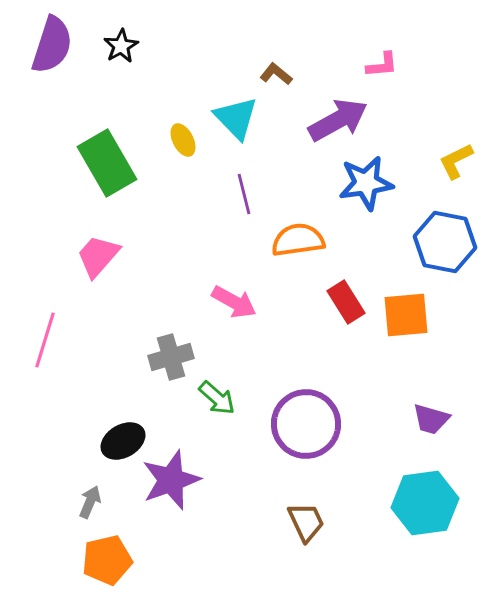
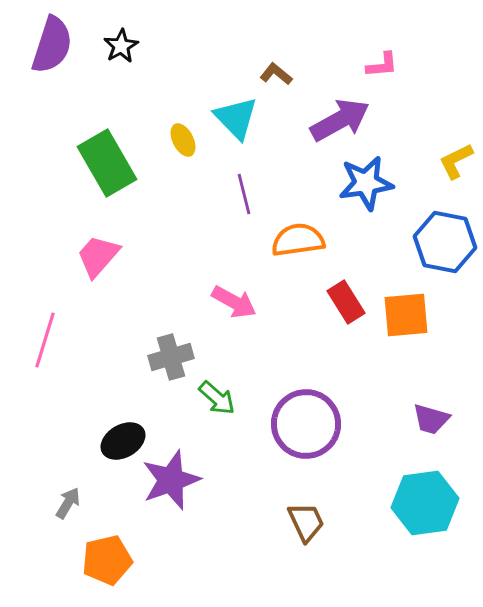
purple arrow: moved 2 px right
gray arrow: moved 22 px left, 1 px down; rotated 8 degrees clockwise
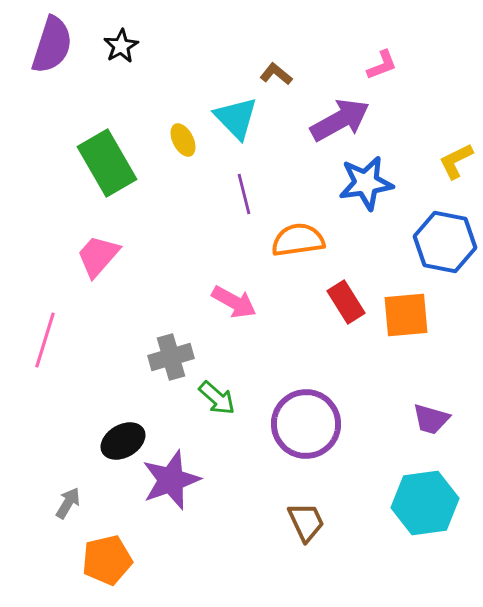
pink L-shape: rotated 16 degrees counterclockwise
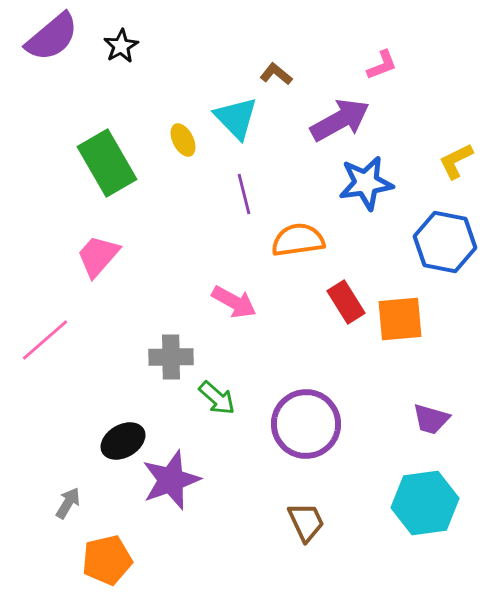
purple semicircle: moved 8 px up; rotated 32 degrees clockwise
orange square: moved 6 px left, 4 px down
pink line: rotated 32 degrees clockwise
gray cross: rotated 15 degrees clockwise
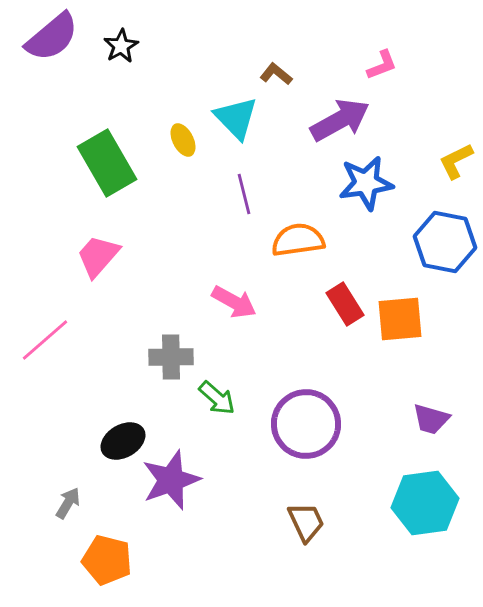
red rectangle: moved 1 px left, 2 px down
orange pentagon: rotated 27 degrees clockwise
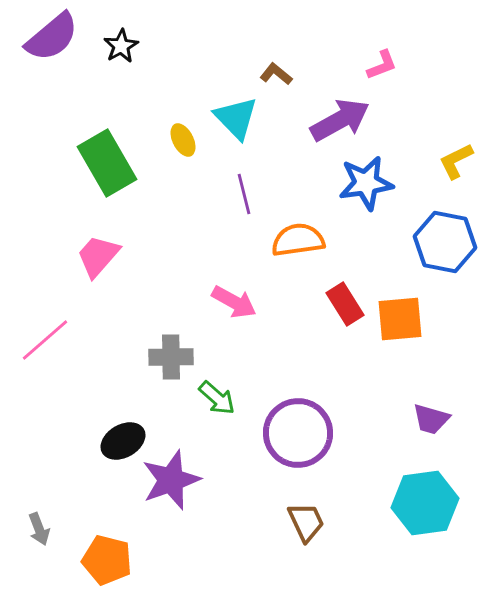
purple circle: moved 8 px left, 9 px down
gray arrow: moved 29 px left, 26 px down; rotated 128 degrees clockwise
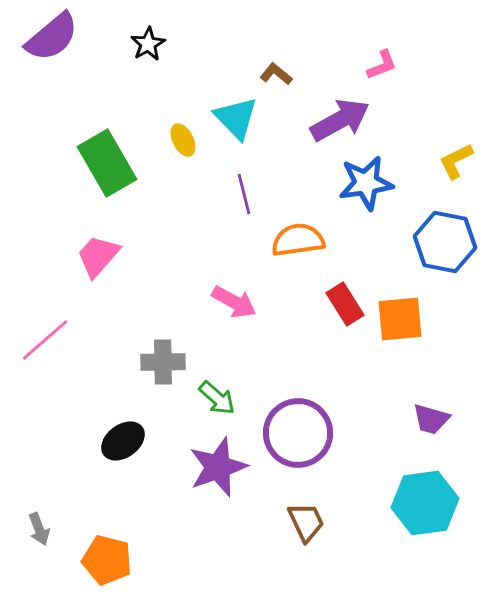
black star: moved 27 px right, 2 px up
gray cross: moved 8 px left, 5 px down
black ellipse: rotated 6 degrees counterclockwise
purple star: moved 47 px right, 13 px up
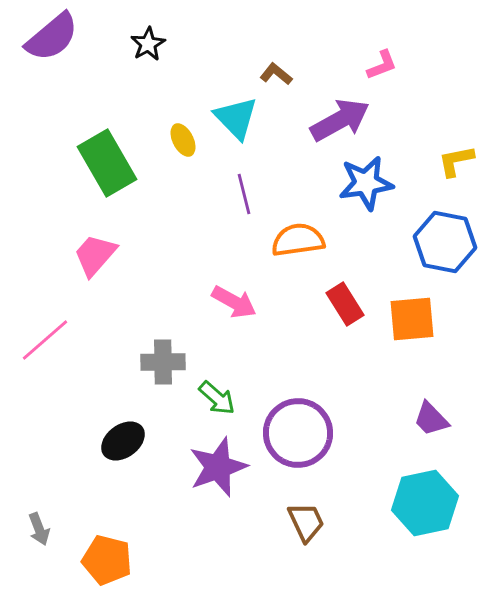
yellow L-shape: rotated 15 degrees clockwise
pink trapezoid: moved 3 px left, 1 px up
orange square: moved 12 px right
purple trapezoid: rotated 30 degrees clockwise
cyan hexagon: rotated 4 degrees counterclockwise
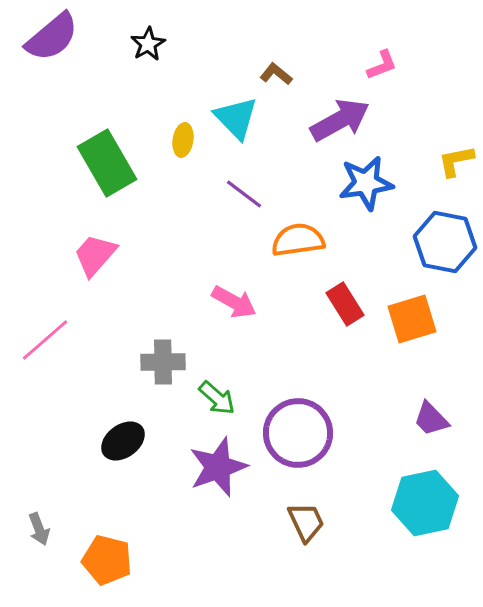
yellow ellipse: rotated 36 degrees clockwise
purple line: rotated 39 degrees counterclockwise
orange square: rotated 12 degrees counterclockwise
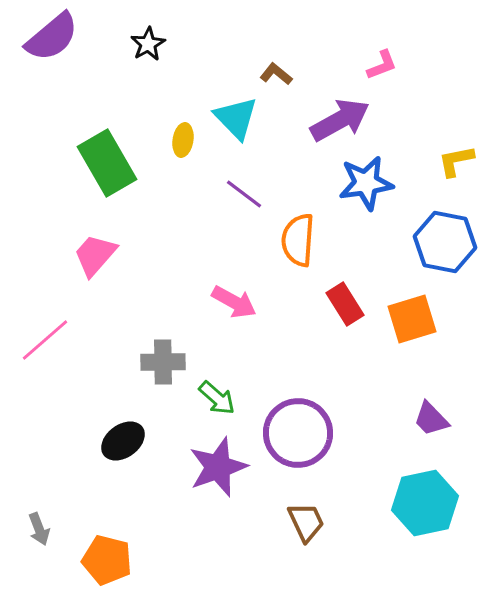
orange semicircle: rotated 78 degrees counterclockwise
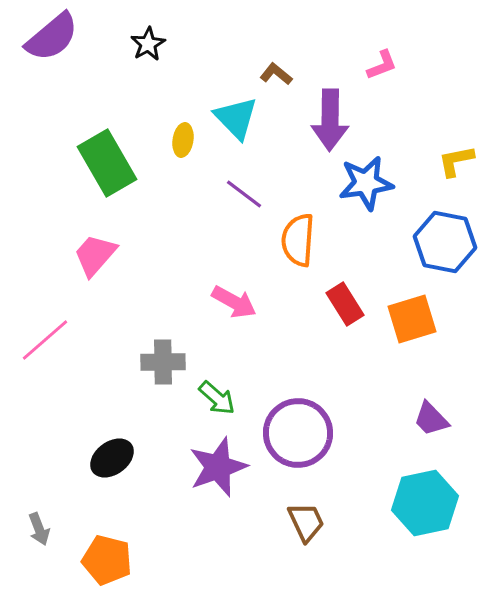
purple arrow: moved 10 px left; rotated 120 degrees clockwise
black ellipse: moved 11 px left, 17 px down
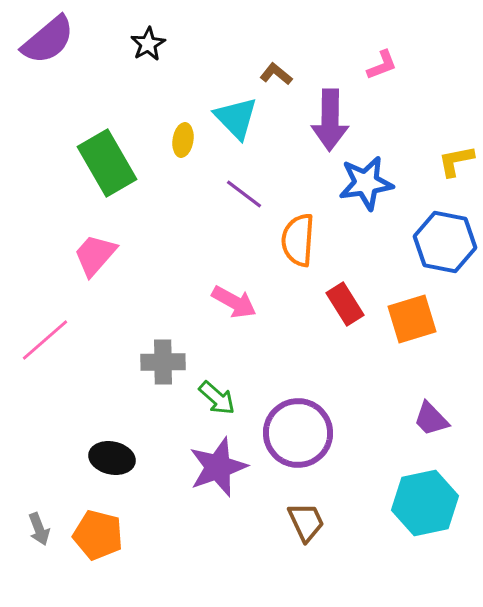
purple semicircle: moved 4 px left, 3 px down
black ellipse: rotated 48 degrees clockwise
orange pentagon: moved 9 px left, 25 px up
